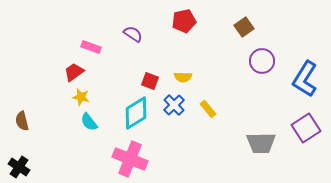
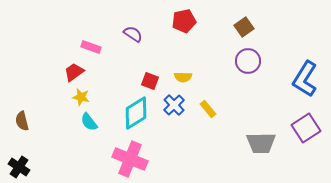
purple circle: moved 14 px left
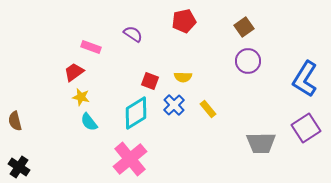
brown semicircle: moved 7 px left
pink cross: rotated 28 degrees clockwise
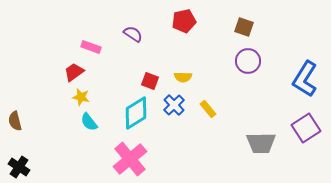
brown square: rotated 36 degrees counterclockwise
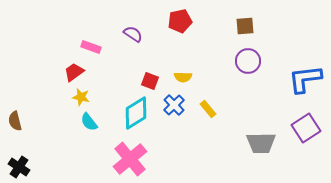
red pentagon: moved 4 px left
brown square: moved 1 px right, 1 px up; rotated 24 degrees counterclockwise
blue L-shape: rotated 51 degrees clockwise
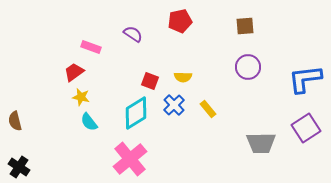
purple circle: moved 6 px down
